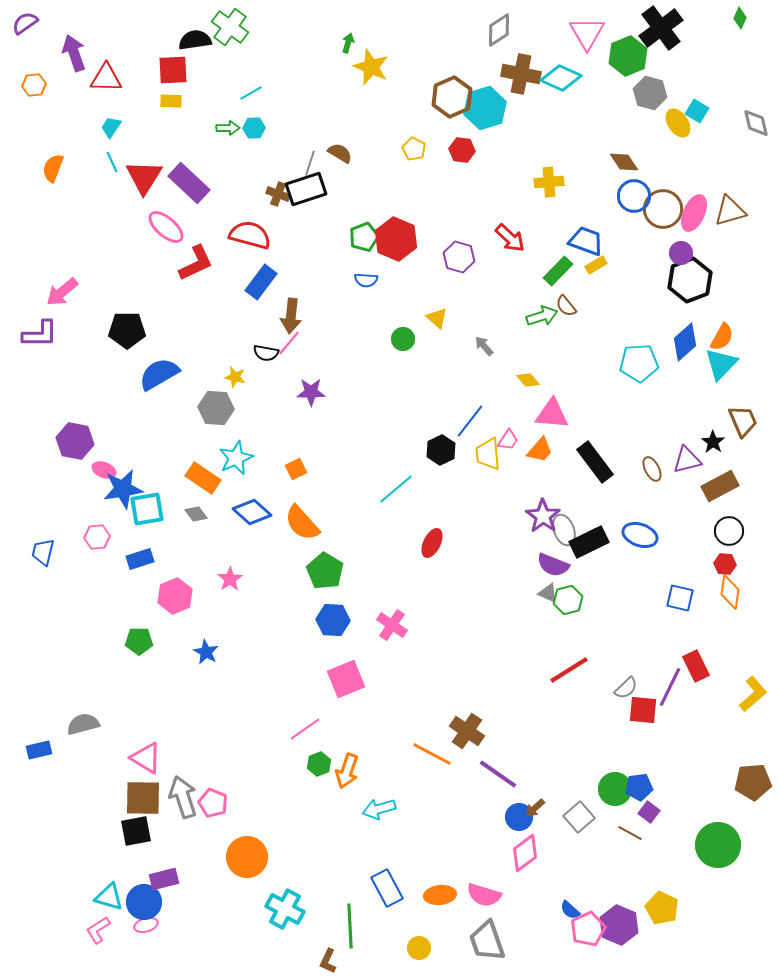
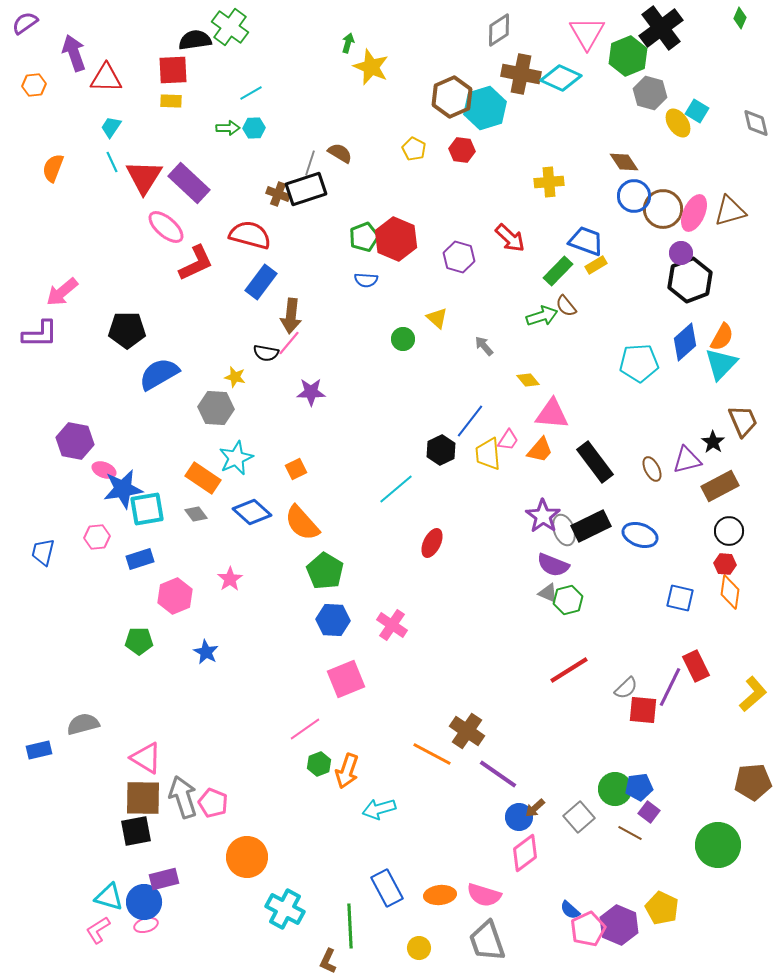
black rectangle at (589, 542): moved 2 px right, 16 px up
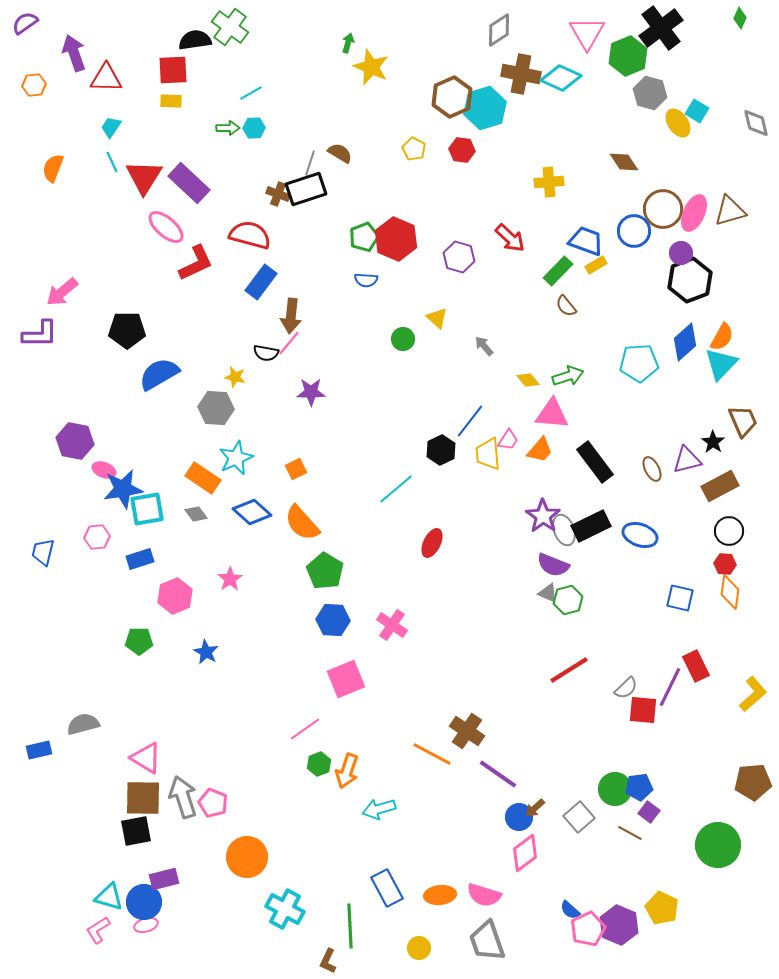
blue circle at (634, 196): moved 35 px down
green arrow at (542, 316): moved 26 px right, 60 px down
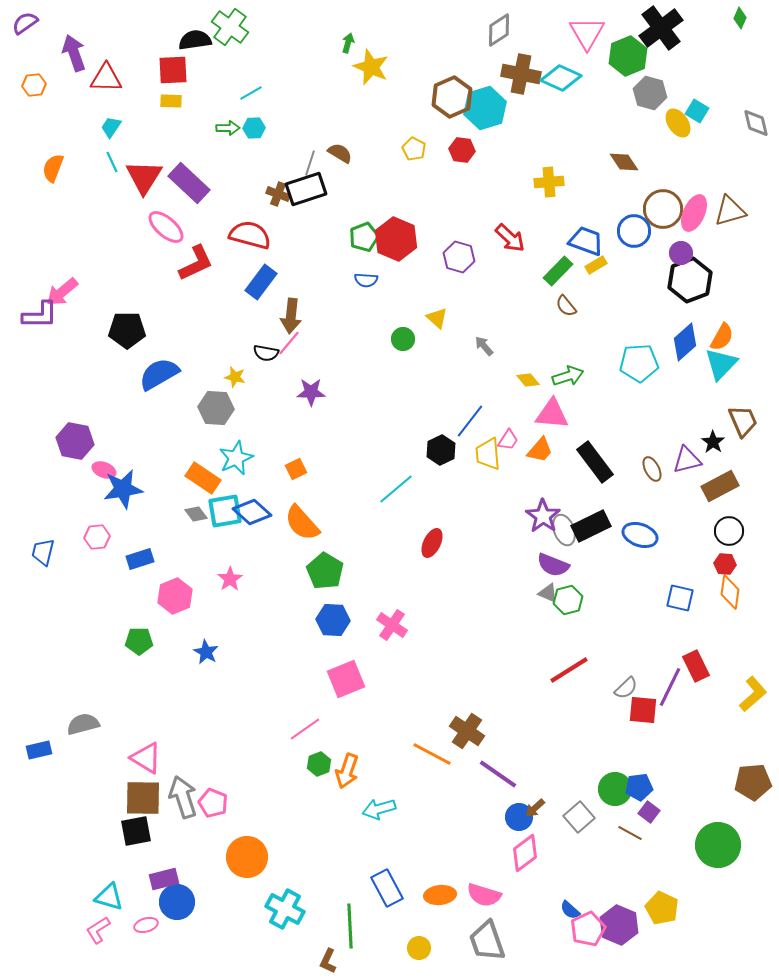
purple L-shape at (40, 334): moved 19 px up
cyan square at (147, 509): moved 78 px right, 2 px down
blue circle at (144, 902): moved 33 px right
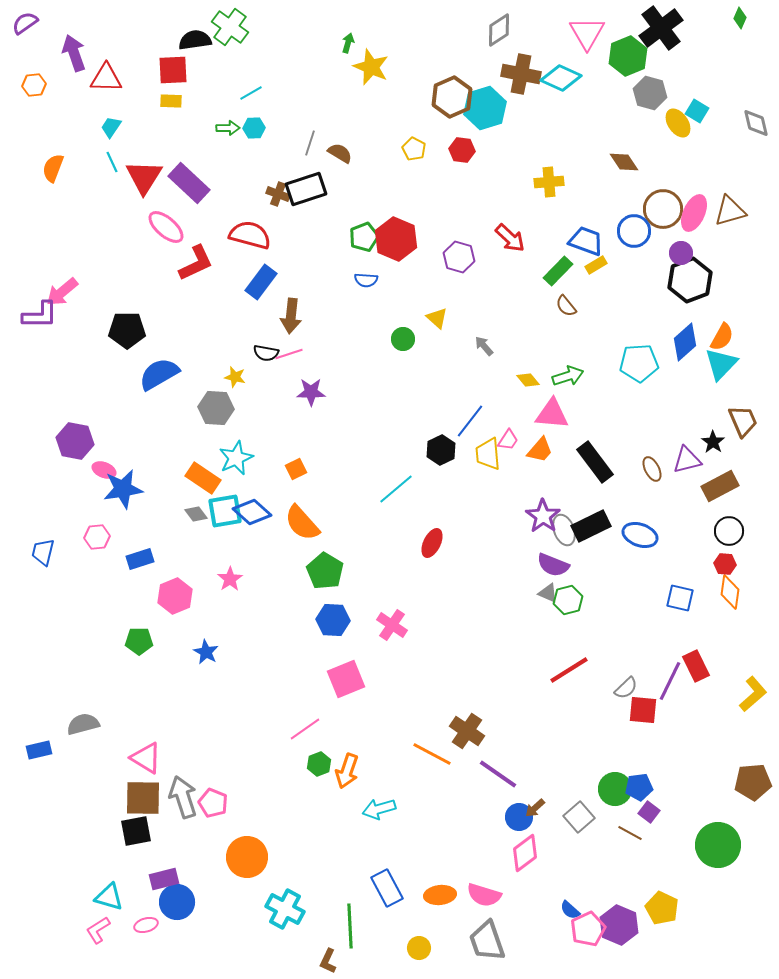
gray line at (310, 163): moved 20 px up
pink line at (289, 343): moved 11 px down; rotated 32 degrees clockwise
purple line at (670, 687): moved 6 px up
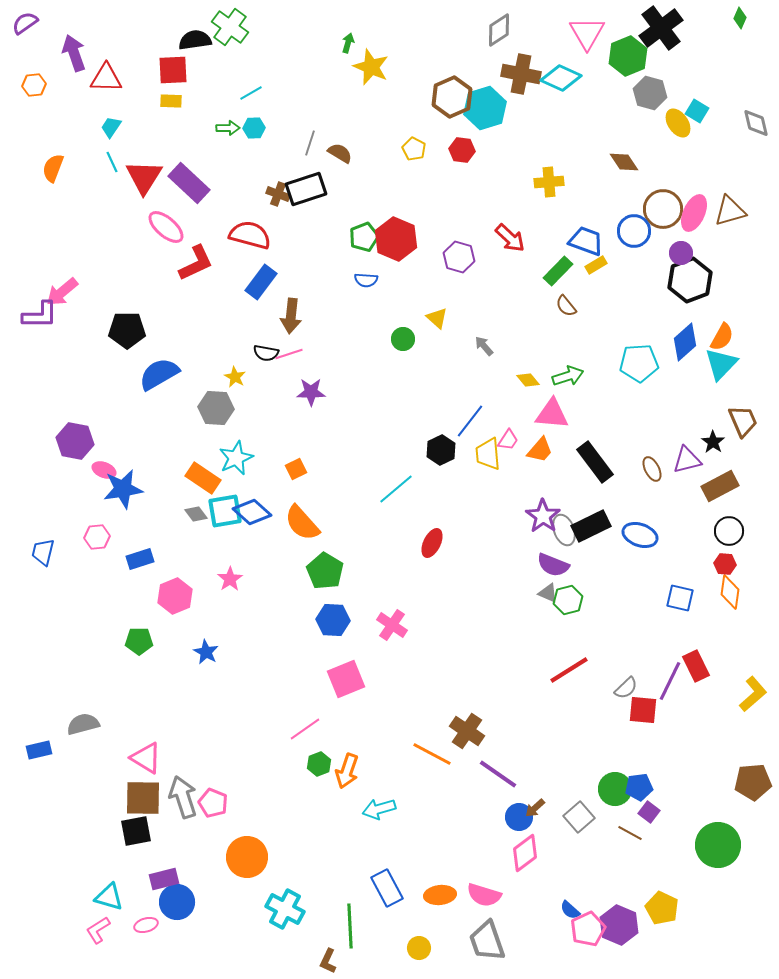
yellow star at (235, 377): rotated 15 degrees clockwise
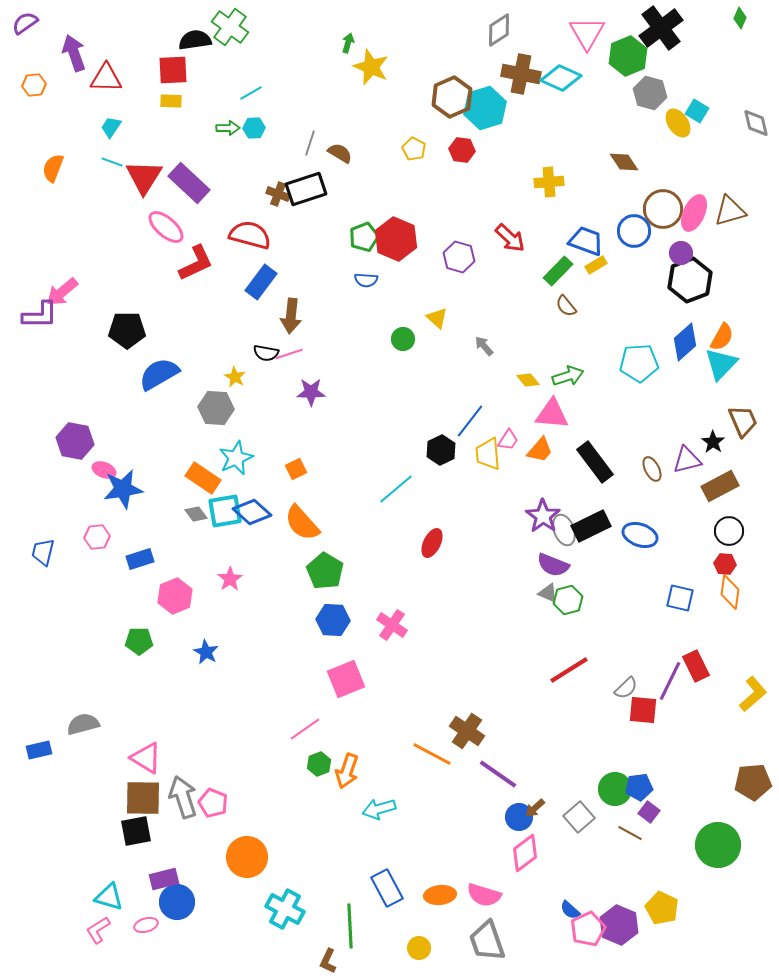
cyan line at (112, 162): rotated 45 degrees counterclockwise
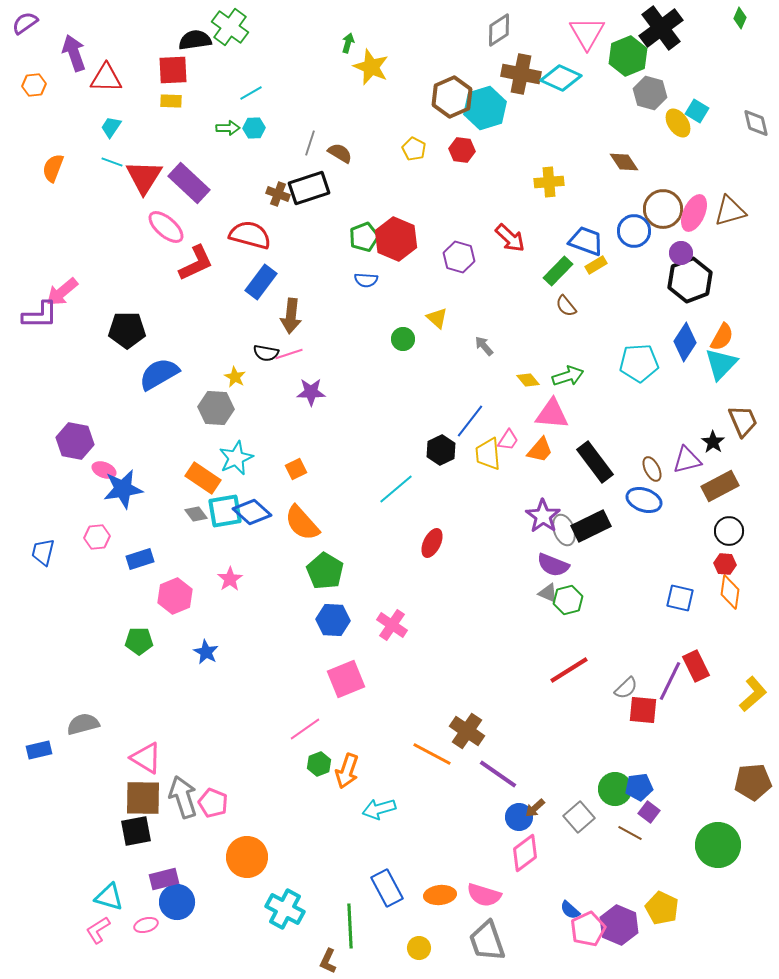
black rectangle at (306, 189): moved 3 px right, 1 px up
blue diamond at (685, 342): rotated 15 degrees counterclockwise
blue ellipse at (640, 535): moved 4 px right, 35 px up
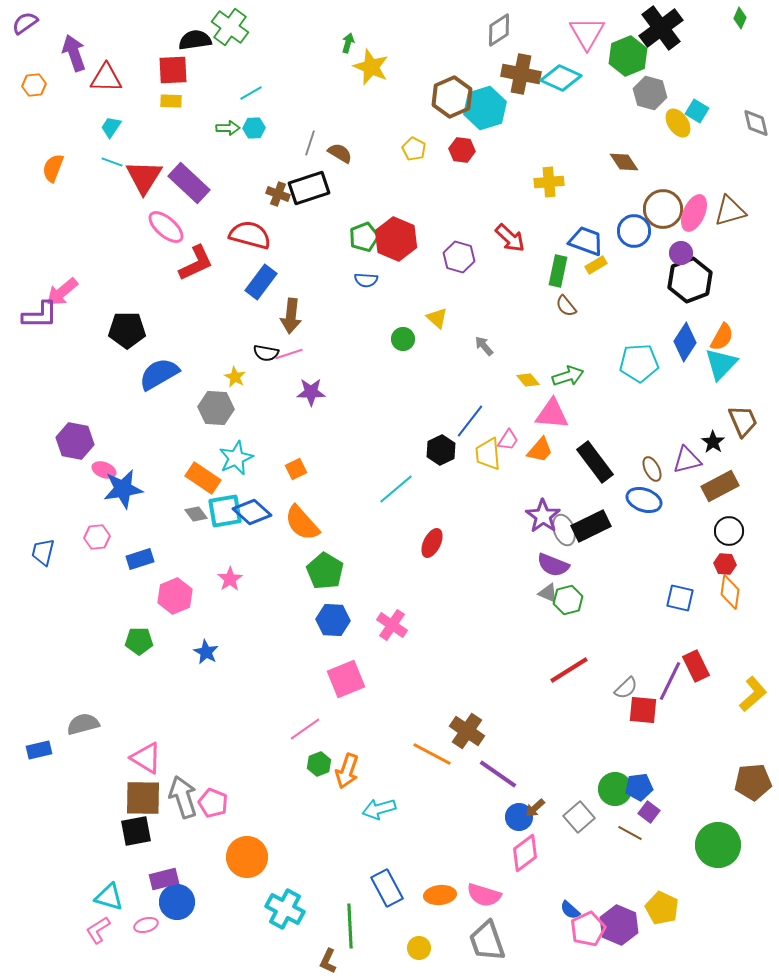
green rectangle at (558, 271): rotated 32 degrees counterclockwise
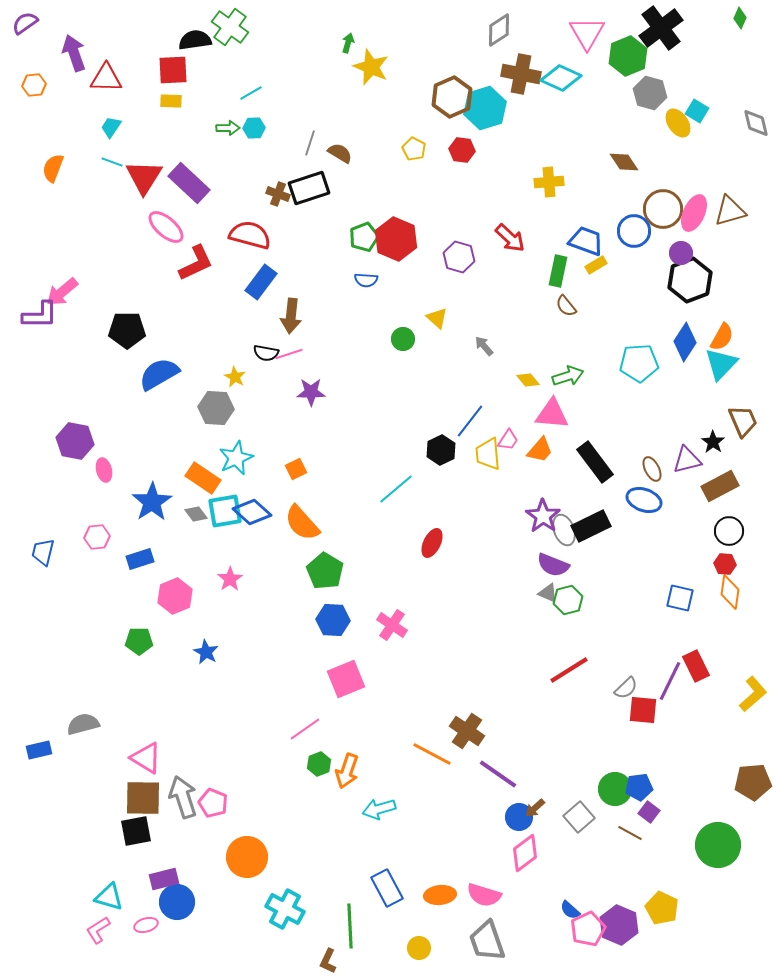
pink ellipse at (104, 470): rotated 55 degrees clockwise
blue star at (123, 489): moved 29 px right, 13 px down; rotated 24 degrees counterclockwise
